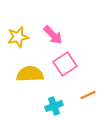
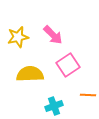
pink square: moved 3 px right, 1 px down
orange line: rotated 28 degrees clockwise
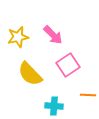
yellow semicircle: rotated 132 degrees counterclockwise
cyan cross: rotated 24 degrees clockwise
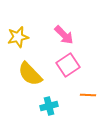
pink arrow: moved 11 px right
cyan cross: moved 5 px left; rotated 18 degrees counterclockwise
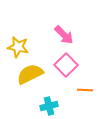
yellow star: moved 10 px down; rotated 25 degrees clockwise
pink square: moved 2 px left; rotated 10 degrees counterclockwise
yellow semicircle: rotated 108 degrees clockwise
orange line: moved 3 px left, 5 px up
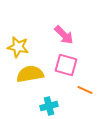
pink square: rotated 30 degrees counterclockwise
yellow semicircle: rotated 16 degrees clockwise
orange line: rotated 21 degrees clockwise
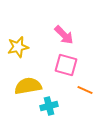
yellow star: rotated 25 degrees counterclockwise
yellow semicircle: moved 2 px left, 12 px down
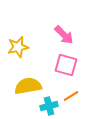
orange line: moved 14 px left, 6 px down; rotated 56 degrees counterclockwise
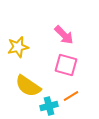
yellow semicircle: rotated 136 degrees counterclockwise
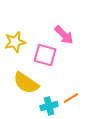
yellow star: moved 3 px left, 5 px up
pink square: moved 21 px left, 10 px up
yellow semicircle: moved 2 px left, 3 px up
orange line: moved 2 px down
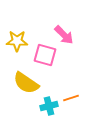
yellow star: moved 2 px right, 1 px up; rotated 15 degrees clockwise
orange line: rotated 14 degrees clockwise
